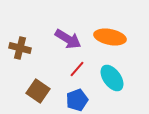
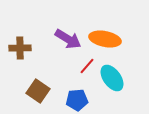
orange ellipse: moved 5 px left, 2 px down
brown cross: rotated 15 degrees counterclockwise
red line: moved 10 px right, 3 px up
blue pentagon: rotated 15 degrees clockwise
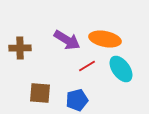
purple arrow: moved 1 px left, 1 px down
red line: rotated 18 degrees clockwise
cyan ellipse: moved 9 px right, 9 px up
brown square: moved 2 px right, 2 px down; rotated 30 degrees counterclockwise
blue pentagon: rotated 10 degrees counterclockwise
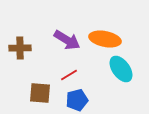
red line: moved 18 px left, 9 px down
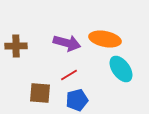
purple arrow: moved 3 px down; rotated 16 degrees counterclockwise
brown cross: moved 4 px left, 2 px up
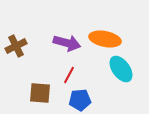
brown cross: rotated 25 degrees counterclockwise
red line: rotated 30 degrees counterclockwise
blue pentagon: moved 3 px right; rotated 10 degrees clockwise
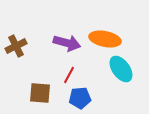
blue pentagon: moved 2 px up
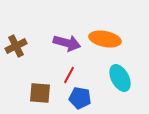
cyan ellipse: moved 1 px left, 9 px down; rotated 8 degrees clockwise
blue pentagon: rotated 15 degrees clockwise
